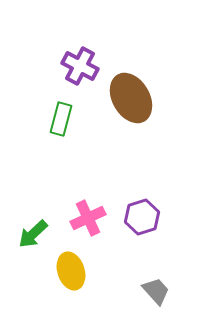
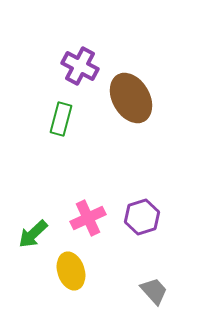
gray trapezoid: moved 2 px left
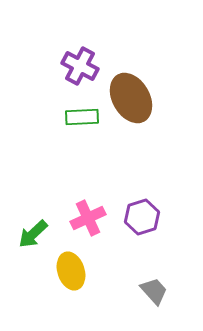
green rectangle: moved 21 px right, 2 px up; rotated 72 degrees clockwise
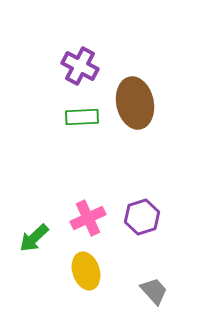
brown ellipse: moved 4 px right, 5 px down; rotated 18 degrees clockwise
green arrow: moved 1 px right, 4 px down
yellow ellipse: moved 15 px right
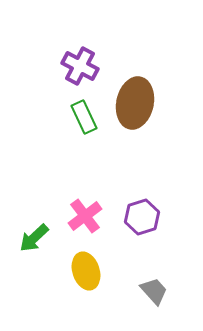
brown ellipse: rotated 24 degrees clockwise
green rectangle: moved 2 px right; rotated 68 degrees clockwise
pink cross: moved 3 px left, 2 px up; rotated 12 degrees counterclockwise
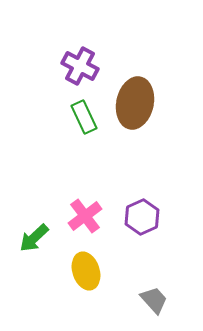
purple hexagon: rotated 8 degrees counterclockwise
gray trapezoid: moved 9 px down
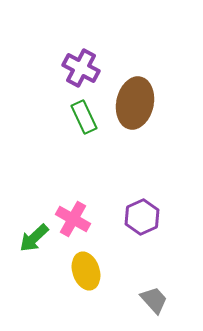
purple cross: moved 1 px right, 2 px down
pink cross: moved 12 px left, 3 px down; rotated 24 degrees counterclockwise
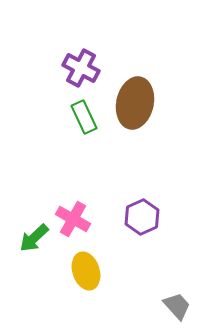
gray trapezoid: moved 23 px right, 6 px down
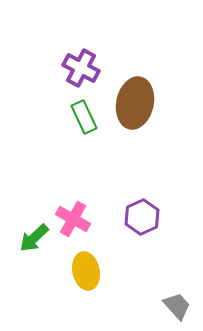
yellow ellipse: rotated 6 degrees clockwise
